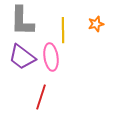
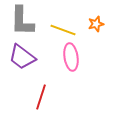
yellow line: rotated 70 degrees counterclockwise
pink ellipse: moved 20 px right
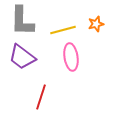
yellow line: rotated 35 degrees counterclockwise
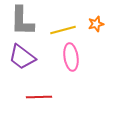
red line: moved 2 px left; rotated 70 degrees clockwise
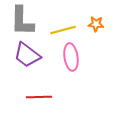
orange star: rotated 21 degrees clockwise
purple trapezoid: moved 5 px right, 2 px up
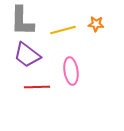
pink ellipse: moved 14 px down
red line: moved 2 px left, 10 px up
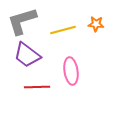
gray L-shape: rotated 72 degrees clockwise
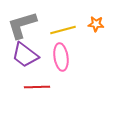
gray L-shape: moved 4 px down
purple trapezoid: moved 2 px left
pink ellipse: moved 10 px left, 14 px up
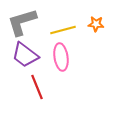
gray L-shape: moved 3 px up
red line: rotated 70 degrees clockwise
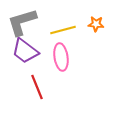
purple trapezoid: moved 4 px up
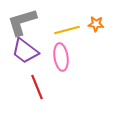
yellow line: moved 4 px right
